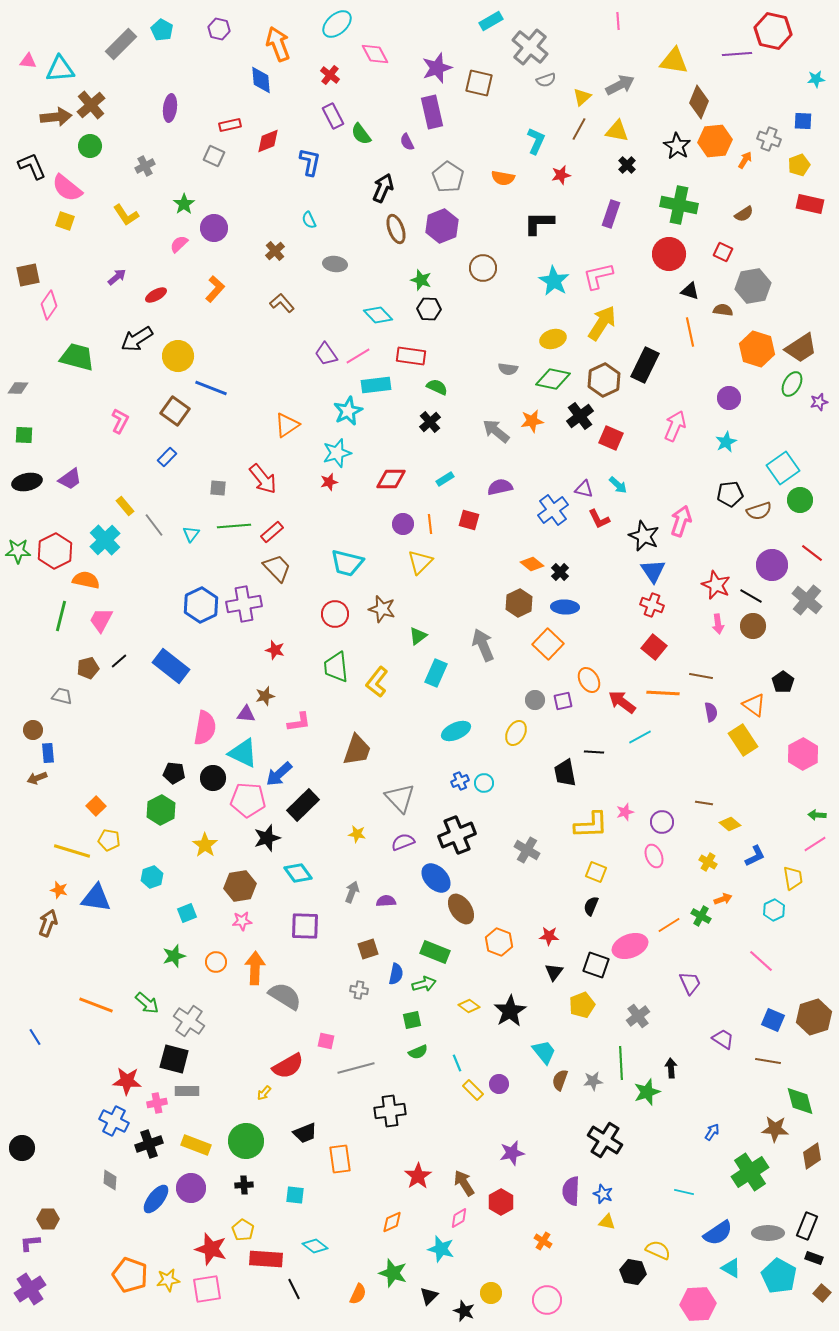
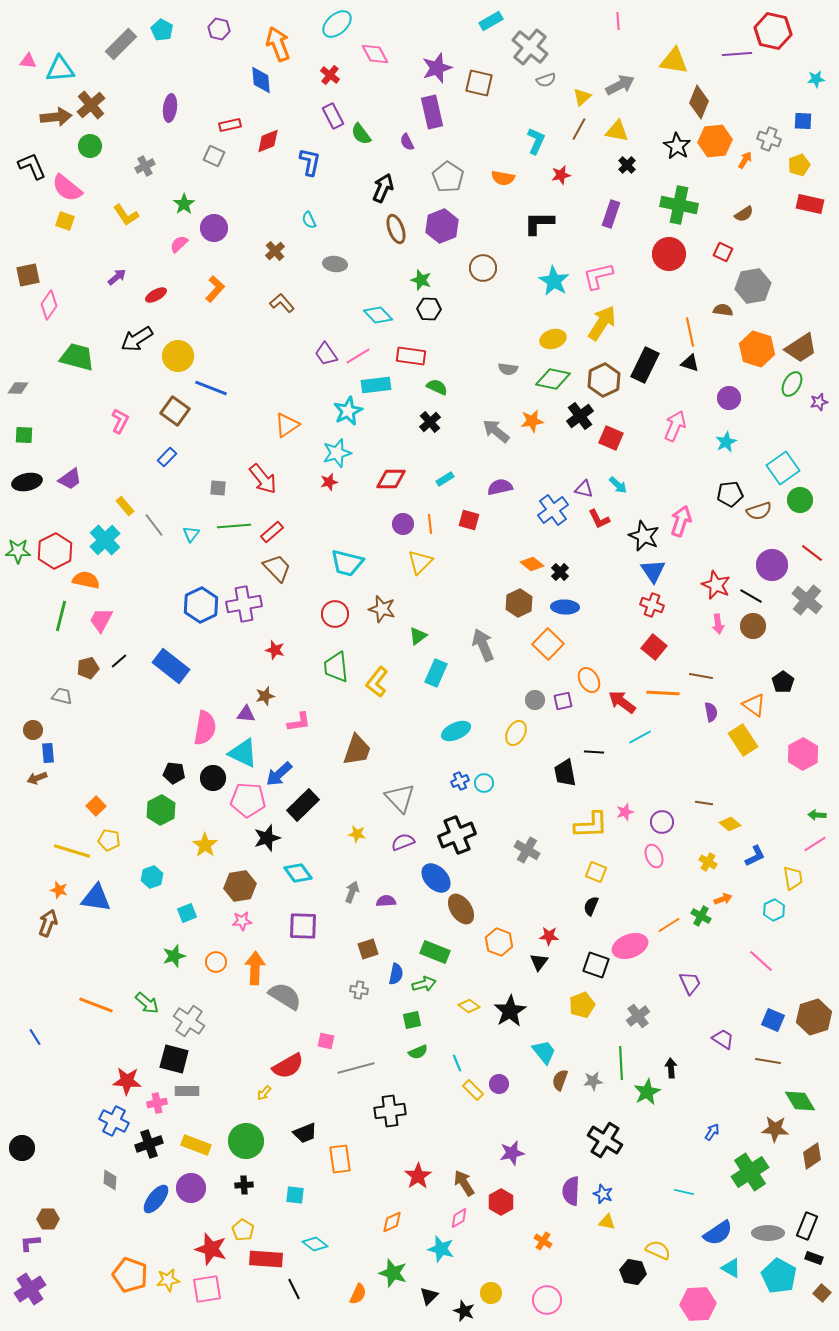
black triangle at (690, 291): moved 72 px down
purple square at (305, 926): moved 2 px left
black triangle at (554, 972): moved 15 px left, 10 px up
green star at (647, 1092): rotated 8 degrees counterclockwise
green diamond at (800, 1101): rotated 16 degrees counterclockwise
cyan diamond at (315, 1246): moved 2 px up
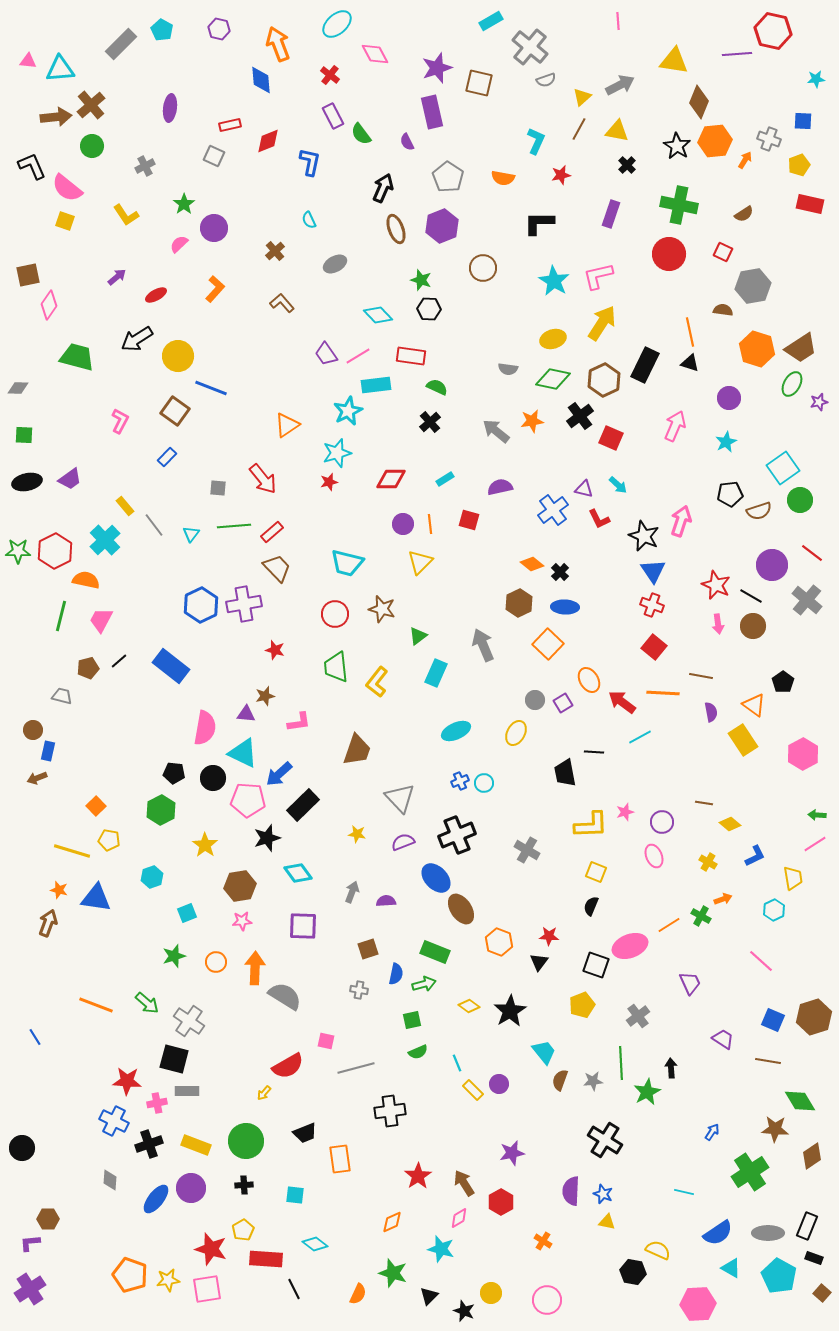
green circle at (90, 146): moved 2 px right
gray ellipse at (335, 264): rotated 35 degrees counterclockwise
purple square at (563, 701): moved 2 px down; rotated 18 degrees counterclockwise
blue rectangle at (48, 753): moved 2 px up; rotated 18 degrees clockwise
yellow pentagon at (243, 1230): rotated 10 degrees clockwise
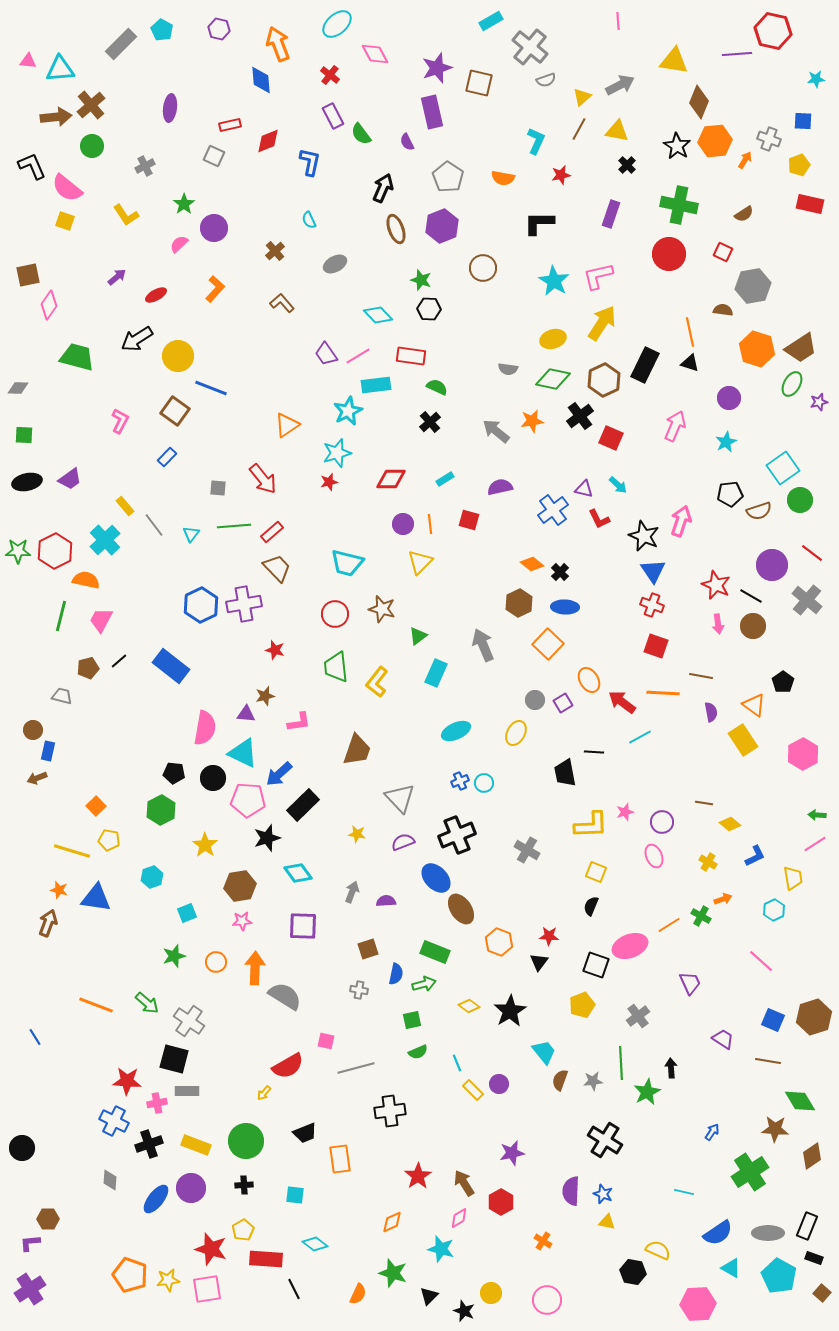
red square at (654, 647): moved 2 px right, 1 px up; rotated 20 degrees counterclockwise
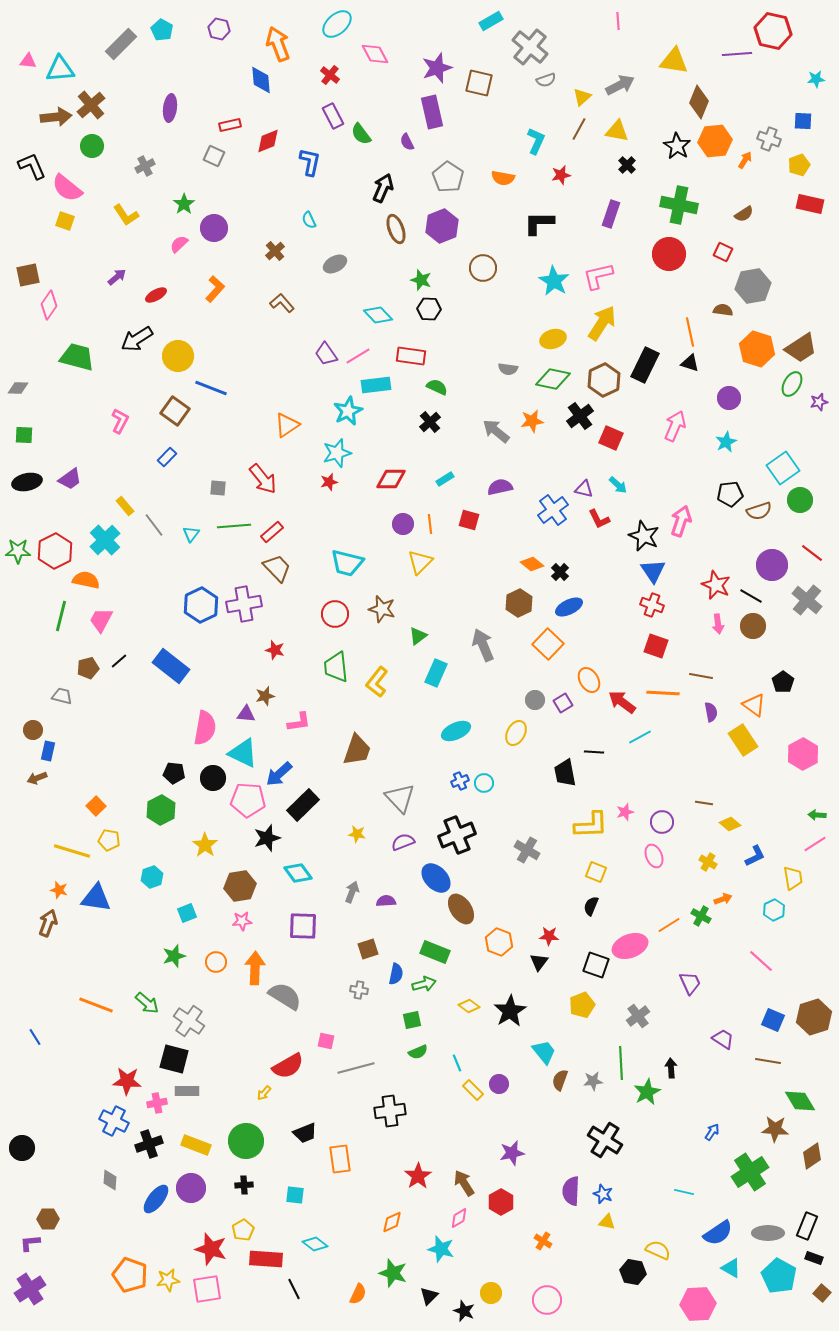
blue ellipse at (565, 607): moved 4 px right; rotated 28 degrees counterclockwise
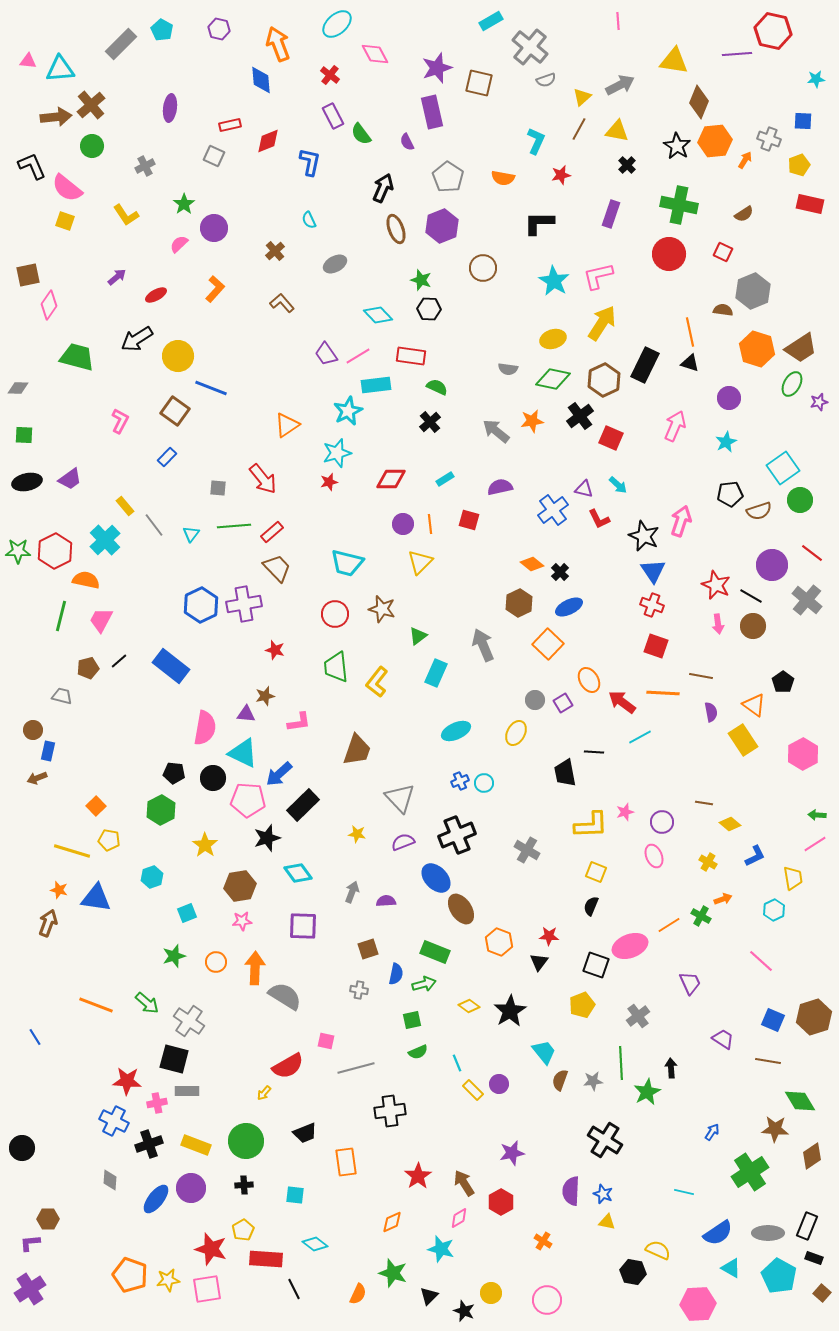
gray hexagon at (753, 286): moved 5 px down; rotated 12 degrees counterclockwise
orange rectangle at (340, 1159): moved 6 px right, 3 px down
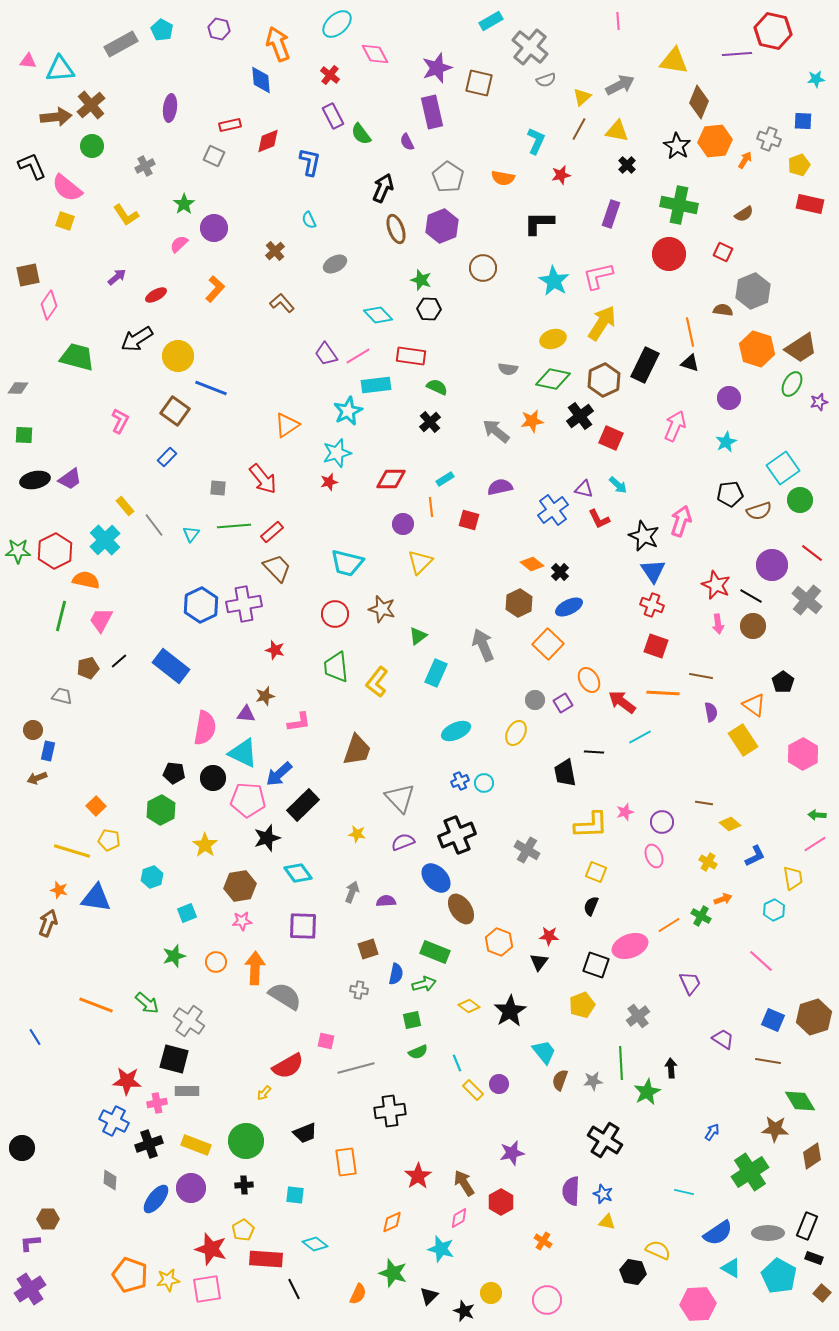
gray rectangle at (121, 44): rotated 16 degrees clockwise
black ellipse at (27, 482): moved 8 px right, 2 px up
orange line at (430, 524): moved 1 px right, 17 px up
